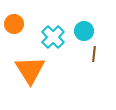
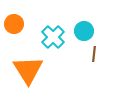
orange triangle: moved 2 px left
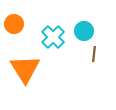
orange triangle: moved 3 px left, 1 px up
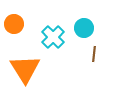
cyan circle: moved 3 px up
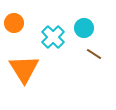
orange circle: moved 1 px up
brown line: rotated 63 degrees counterclockwise
orange triangle: moved 1 px left
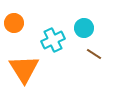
cyan cross: moved 3 px down; rotated 20 degrees clockwise
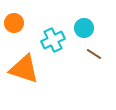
orange triangle: rotated 40 degrees counterclockwise
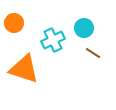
brown line: moved 1 px left, 1 px up
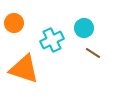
cyan cross: moved 1 px left
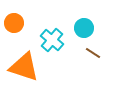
cyan cross: rotated 25 degrees counterclockwise
orange triangle: moved 2 px up
